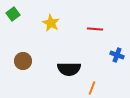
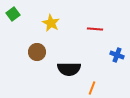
brown circle: moved 14 px right, 9 px up
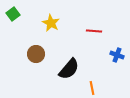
red line: moved 1 px left, 2 px down
brown circle: moved 1 px left, 2 px down
black semicircle: rotated 50 degrees counterclockwise
orange line: rotated 32 degrees counterclockwise
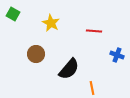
green square: rotated 24 degrees counterclockwise
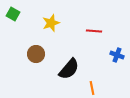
yellow star: rotated 24 degrees clockwise
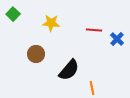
green square: rotated 16 degrees clockwise
yellow star: rotated 24 degrees clockwise
red line: moved 1 px up
blue cross: moved 16 px up; rotated 24 degrees clockwise
black semicircle: moved 1 px down
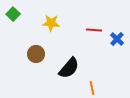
black semicircle: moved 2 px up
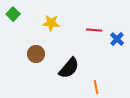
orange line: moved 4 px right, 1 px up
